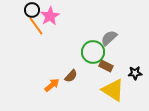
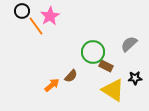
black circle: moved 10 px left, 1 px down
gray semicircle: moved 20 px right, 6 px down
black star: moved 5 px down
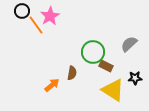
orange line: moved 1 px up
brown semicircle: moved 1 px right, 3 px up; rotated 32 degrees counterclockwise
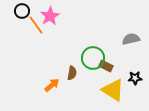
gray semicircle: moved 2 px right, 5 px up; rotated 30 degrees clockwise
green circle: moved 6 px down
